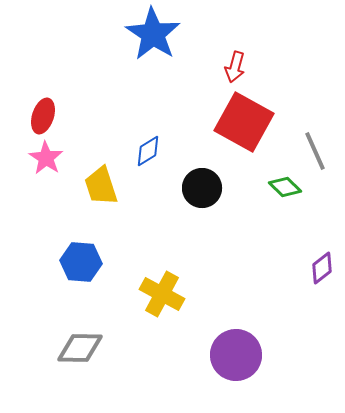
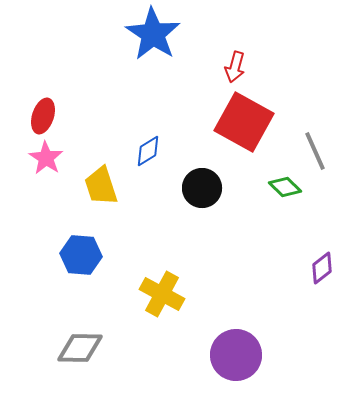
blue hexagon: moved 7 px up
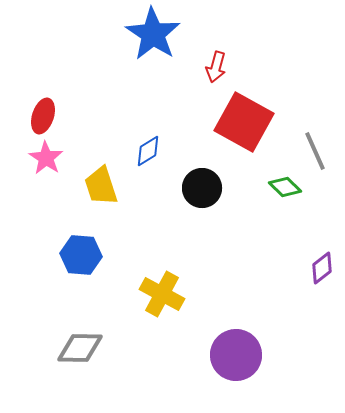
red arrow: moved 19 px left
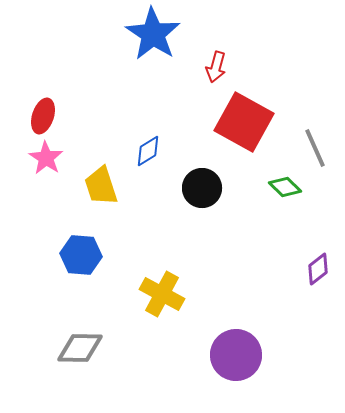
gray line: moved 3 px up
purple diamond: moved 4 px left, 1 px down
